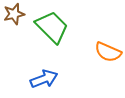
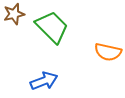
orange semicircle: rotated 12 degrees counterclockwise
blue arrow: moved 2 px down
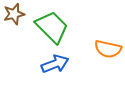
orange semicircle: moved 3 px up
blue arrow: moved 11 px right, 17 px up
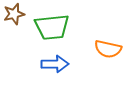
green trapezoid: rotated 129 degrees clockwise
blue arrow: rotated 20 degrees clockwise
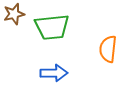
orange semicircle: rotated 84 degrees clockwise
blue arrow: moved 1 px left, 9 px down
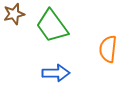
green trapezoid: moved 1 px up; rotated 60 degrees clockwise
blue arrow: moved 2 px right
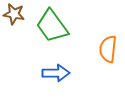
brown star: rotated 25 degrees clockwise
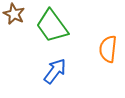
brown star: rotated 15 degrees clockwise
blue arrow: moved 1 px left, 2 px up; rotated 52 degrees counterclockwise
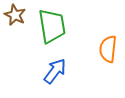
brown star: moved 1 px right, 1 px down
green trapezoid: rotated 153 degrees counterclockwise
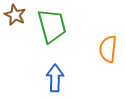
green trapezoid: rotated 6 degrees counterclockwise
blue arrow: moved 7 px down; rotated 36 degrees counterclockwise
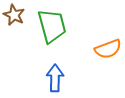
brown star: moved 1 px left
orange semicircle: rotated 116 degrees counterclockwise
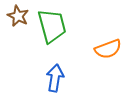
brown star: moved 4 px right, 1 px down
blue arrow: rotated 8 degrees clockwise
